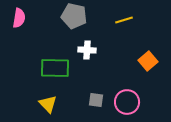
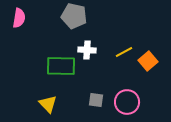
yellow line: moved 32 px down; rotated 12 degrees counterclockwise
green rectangle: moved 6 px right, 2 px up
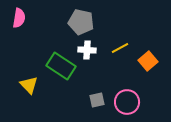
gray pentagon: moved 7 px right, 6 px down
yellow line: moved 4 px left, 4 px up
green rectangle: rotated 32 degrees clockwise
gray square: moved 1 px right; rotated 21 degrees counterclockwise
yellow triangle: moved 19 px left, 19 px up
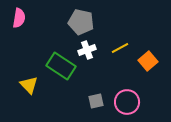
white cross: rotated 24 degrees counterclockwise
gray square: moved 1 px left, 1 px down
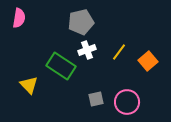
gray pentagon: rotated 25 degrees counterclockwise
yellow line: moved 1 px left, 4 px down; rotated 24 degrees counterclockwise
gray square: moved 2 px up
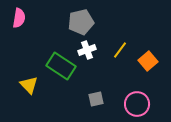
yellow line: moved 1 px right, 2 px up
pink circle: moved 10 px right, 2 px down
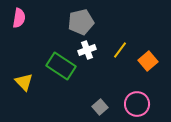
yellow triangle: moved 5 px left, 3 px up
gray square: moved 4 px right, 8 px down; rotated 28 degrees counterclockwise
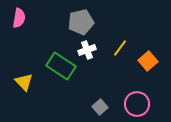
yellow line: moved 2 px up
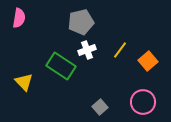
yellow line: moved 2 px down
pink circle: moved 6 px right, 2 px up
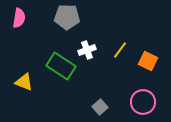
gray pentagon: moved 14 px left, 5 px up; rotated 15 degrees clockwise
orange square: rotated 24 degrees counterclockwise
yellow triangle: rotated 24 degrees counterclockwise
